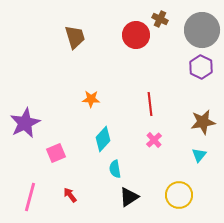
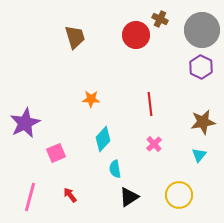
pink cross: moved 4 px down
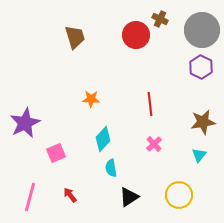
cyan semicircle: moved 4 px left, 1 px up
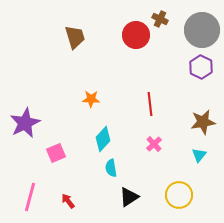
red arrow: moved 2 px left, 6 px down
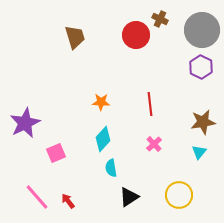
orange star: moved 10 px right, 3 px down
cyan triangle: moved 3 px up
pink line: moved 7 px right; rotated 56 degrees counterclockwise
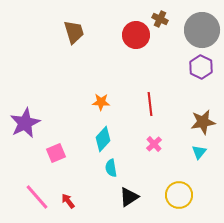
brown trapezoid: moved 1 px left, 5 px up
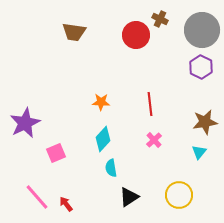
brown trapezoid: rotated 115 degrees clockwise
brown star: moved 2 px right
pink cross: moved 4 px up
red arrow: moved 2 px left, 3 px down
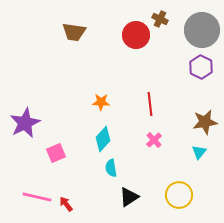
pink line: rotated 36 degrees counterclockwise
